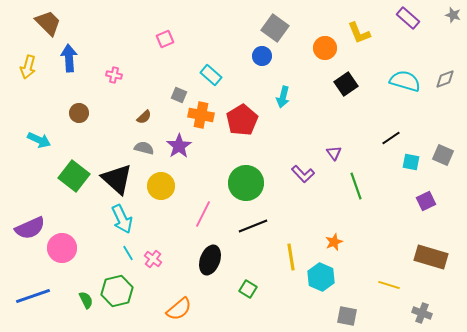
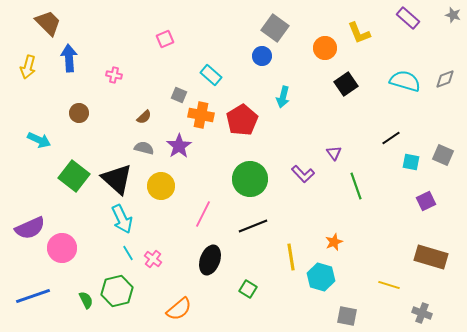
green circle at (246, 183): moved 4 px right, 4 px up
cyan hexagon at (321, 277): rotated 8 degrees counterclockwise
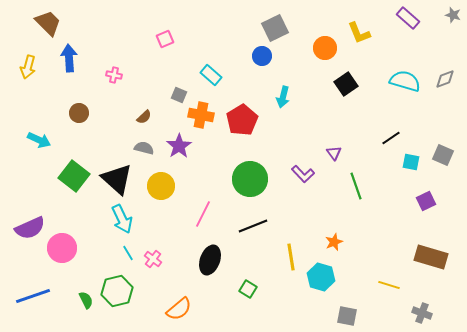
gray square at (275, 28): rotated 28 degrees clockwise
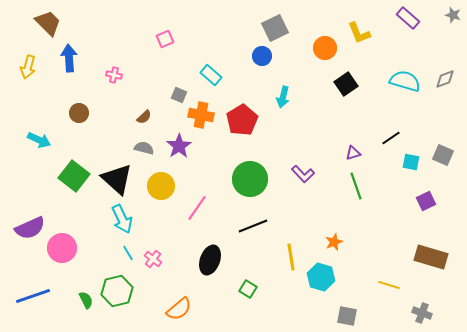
purple triangle at (334, 153): moved 19 px right; rotated 49 degrees clockwise
pink line at (203, 214): moved 6 px left, 6 px up; rotated 8 degrees clockwise
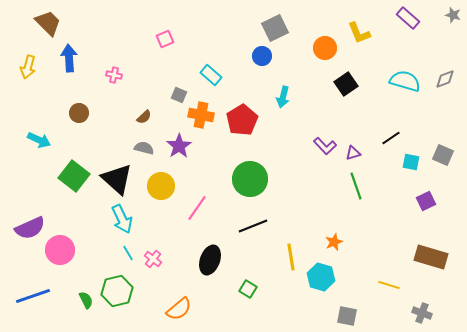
purple L-shape at (303, 174): moved 22 px right, 28 px up
pink circle at (62, 248): moved 2 px left, 2 px down
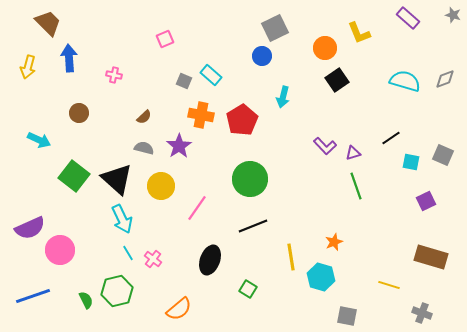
black square at (346, 84): moved 9 px left, 4 px up
gray square at (179, 95): moved 5 px right, 14 px up
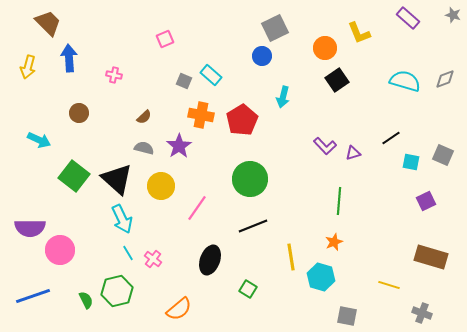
green line at (356, 186): moved 17 px left, 15 px down; rotated 24 degrees clockwise
purple semicircle at (30, 228): rotated 24 degrees clockwise
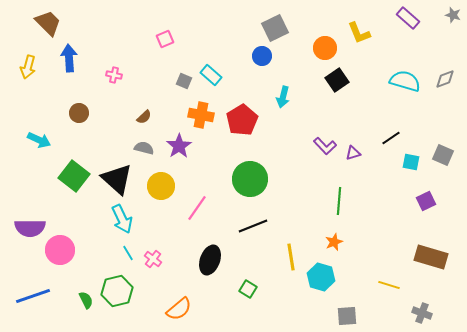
gray square at (347, 316): rotated 15 degrees counterclockwise
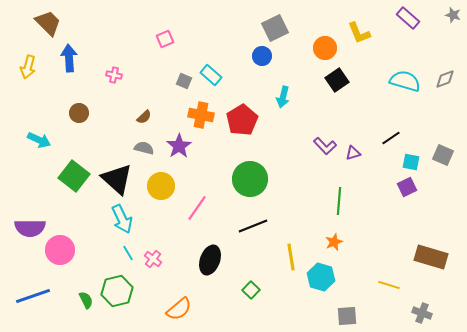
purple square at (426, 201): moved 19 px left, 14 px up
green square at (248, 289): moved 3 px right, 1 px down; rotated 12 degrees clockwise
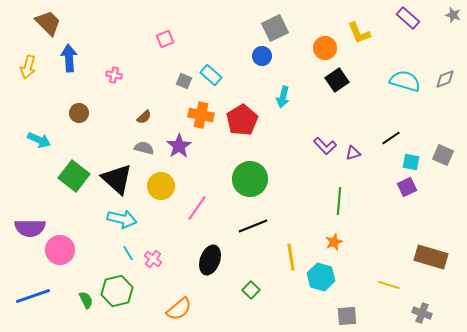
cyan arrow at (122, 219): rotated 52 degrees counterclockwise
